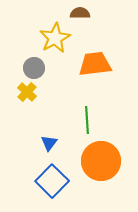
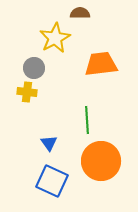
orange trapezoid: moved 6 px right
yellow cross: rotated 36 degrees counterclockwise
blue triangle: rotated 12 degrees counterclockwise
blue square: rotated 20 degrees counterclockwise
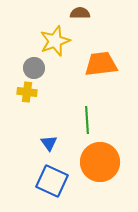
yellow star: moved 3 px down; rotated 8 degrees clockwise
orange circle: moved 1 px left, 1 px down
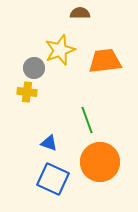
yellow star: moved 5 px right, 9 px down
orange trapezoid: moved 4 px right, 3 px up
green line: rotated 16 degrees counterclockwise
blue triangle: rotated 36 degrees counterclockwise
blue square: moved 1 px right, 2 px up
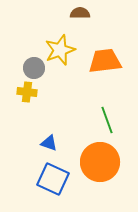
green line: moved 20 px right
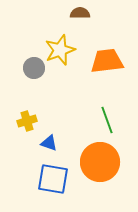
orange trapezoid: moved 2 px right
yellow cross: moved 29 px down; rotated 24 degrees counterclockwise
blue square: rotated 16 degrees counterclockwise
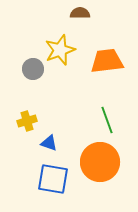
gray circle: moved 1 px left, 1 px down
